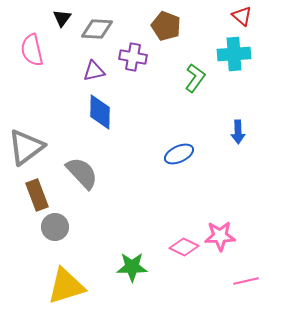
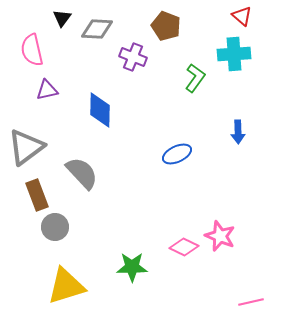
purple cross: rotated 12 degrees clockwise
purple triangle: moved 47 px left, 19 px down
blue diamond: moved 2 px up
blue ellipse: moved 2 px left
pink star: rotated 24 degrees clockwise
pink line: moved 5 px right, 21 px down
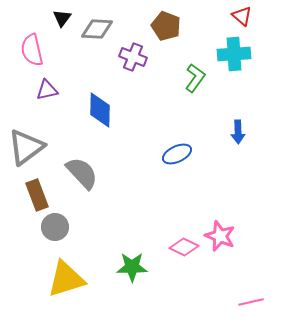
yellow triangle: moved 7 px up
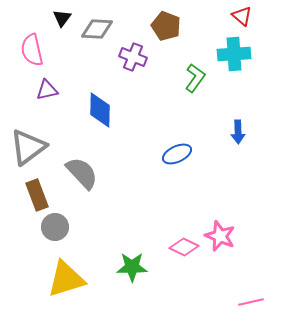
gray triangle: moved 2 px right
